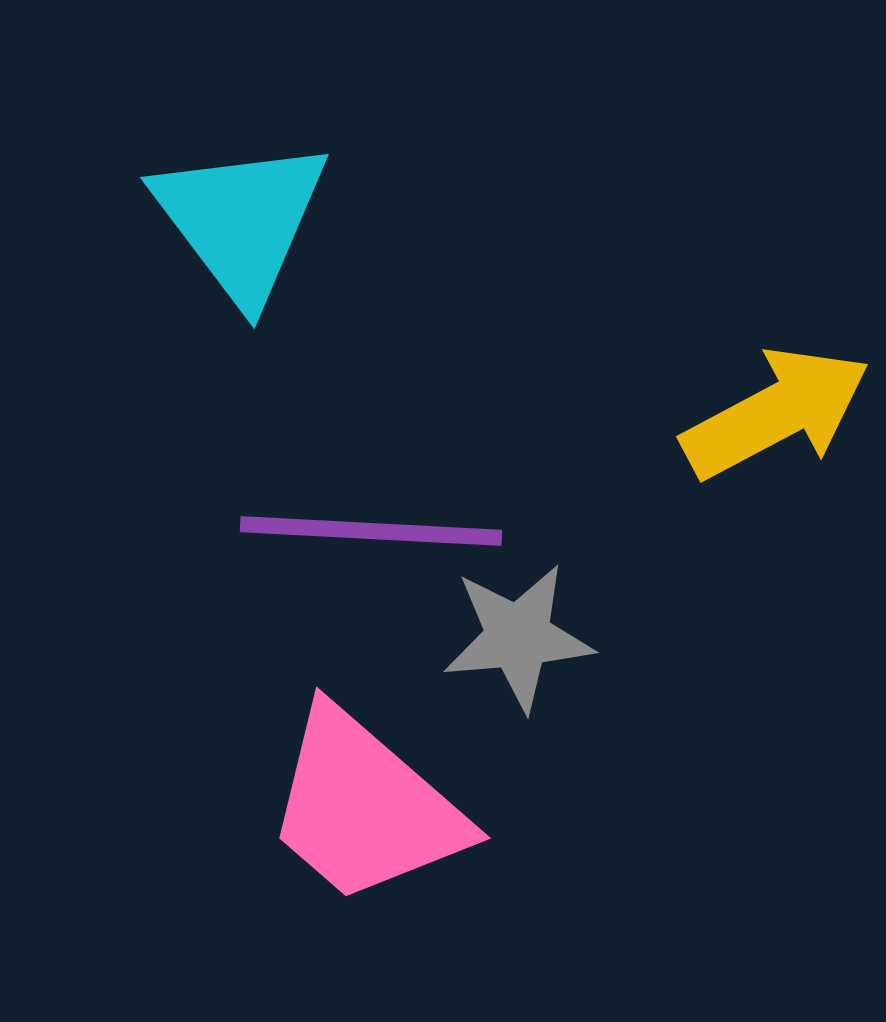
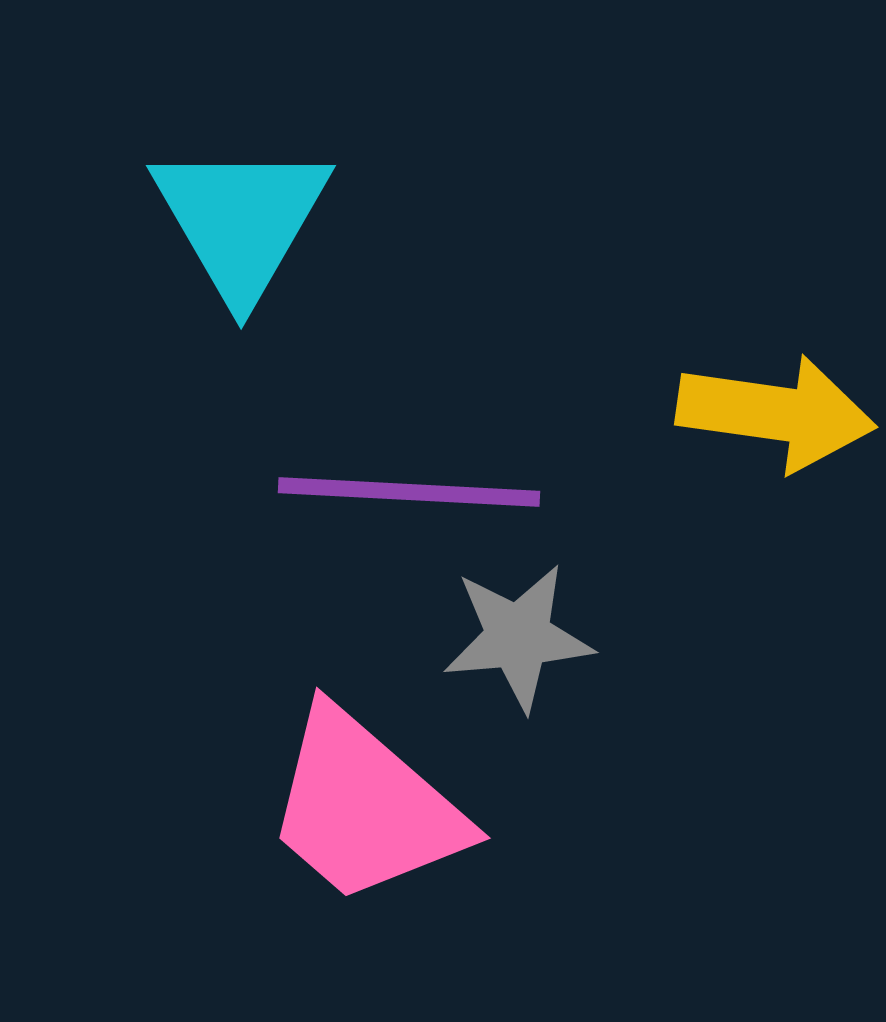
cyan triangle: rotated 7 degrees clockwise
yellow arrow: rotated 36 degrees clockwise
purple line: moved 38 px right, 39 px up
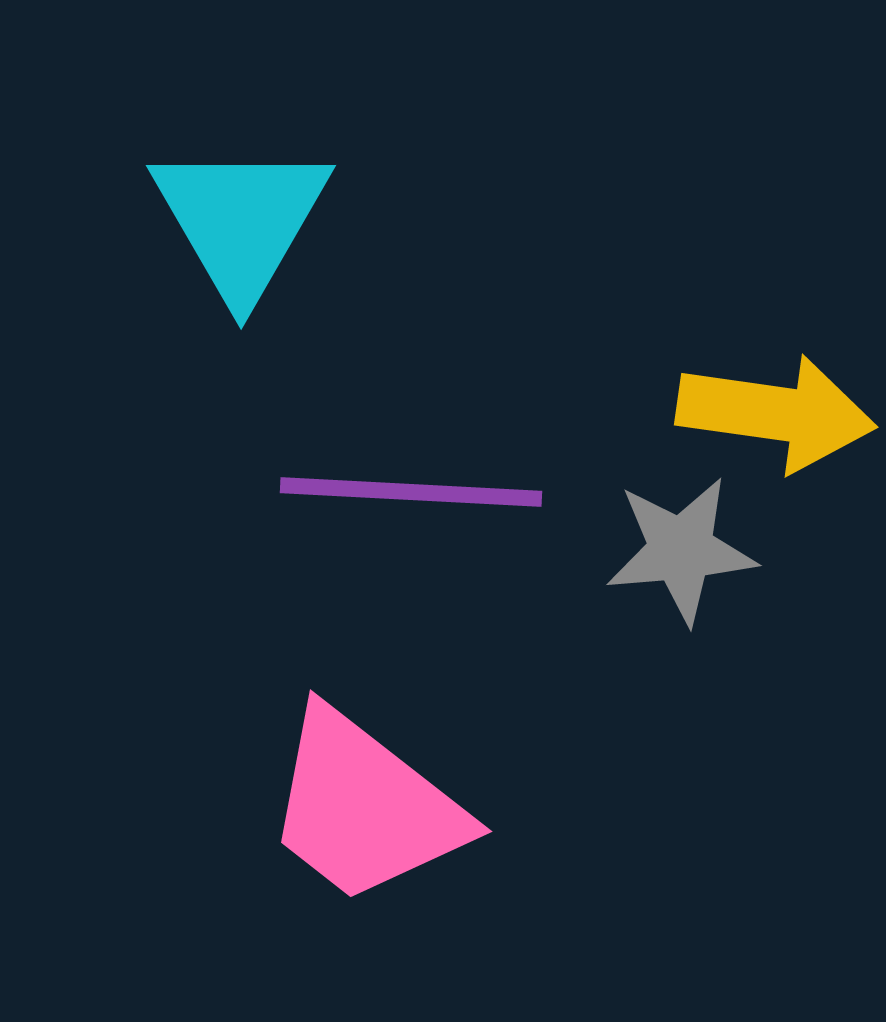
purple line: moved 2 px right
gray star: moved 163 px right, 87 px up
pink trapezoid: rotated 3 degrees counterclockwise
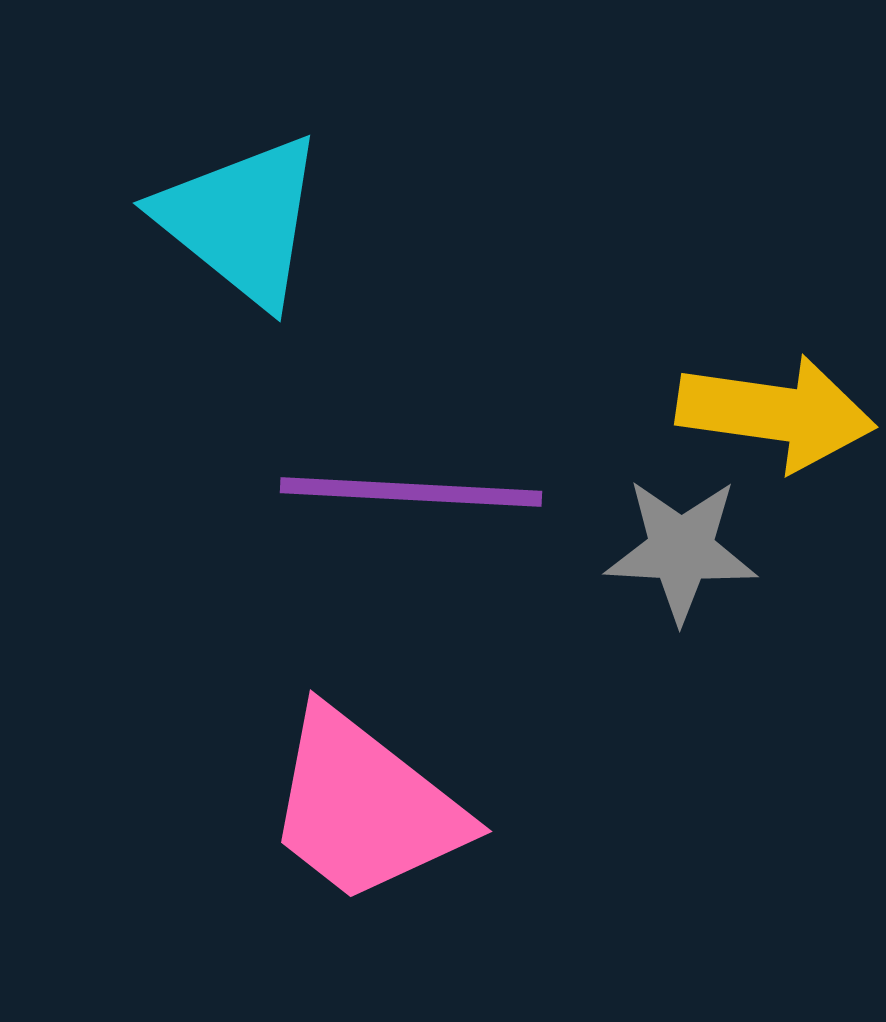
cyan triangle: rotated 21 degrees counterclockwise
gray star: rotated 8 degrees clockwise
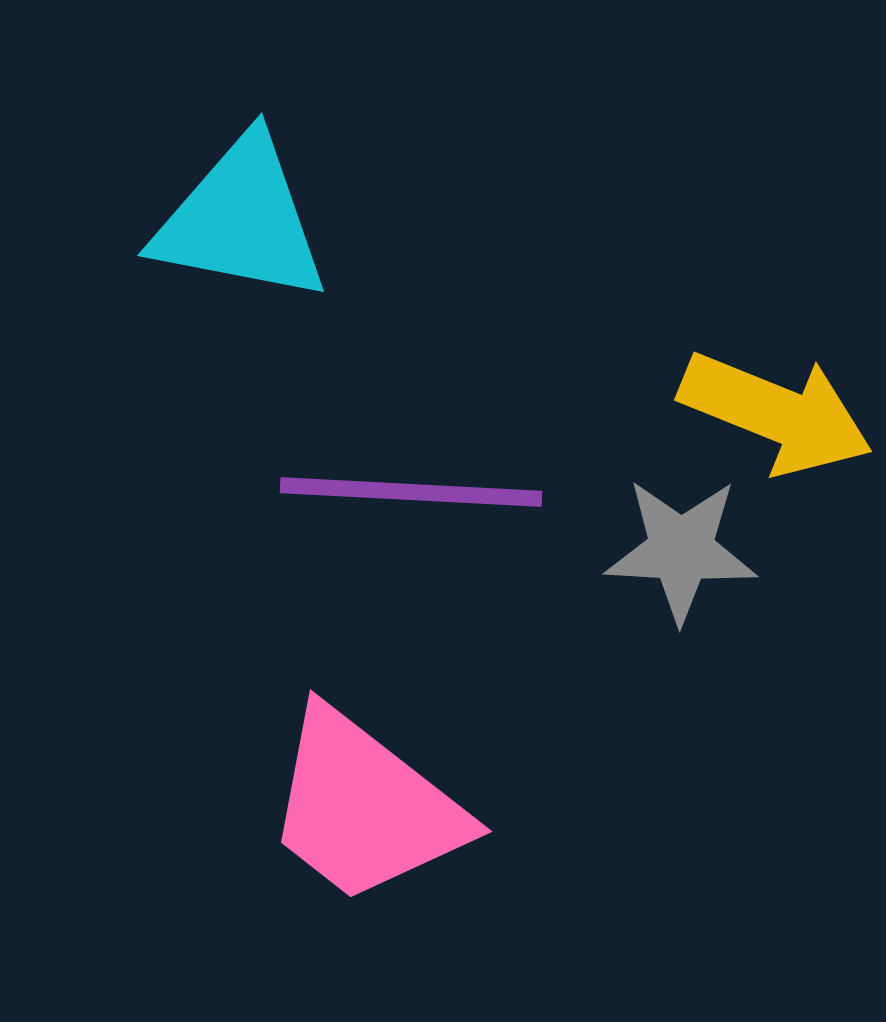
cyan triangle: rotated 28 degrees counterclockwise
yellow arrow: rotated 14 degrees clockwise
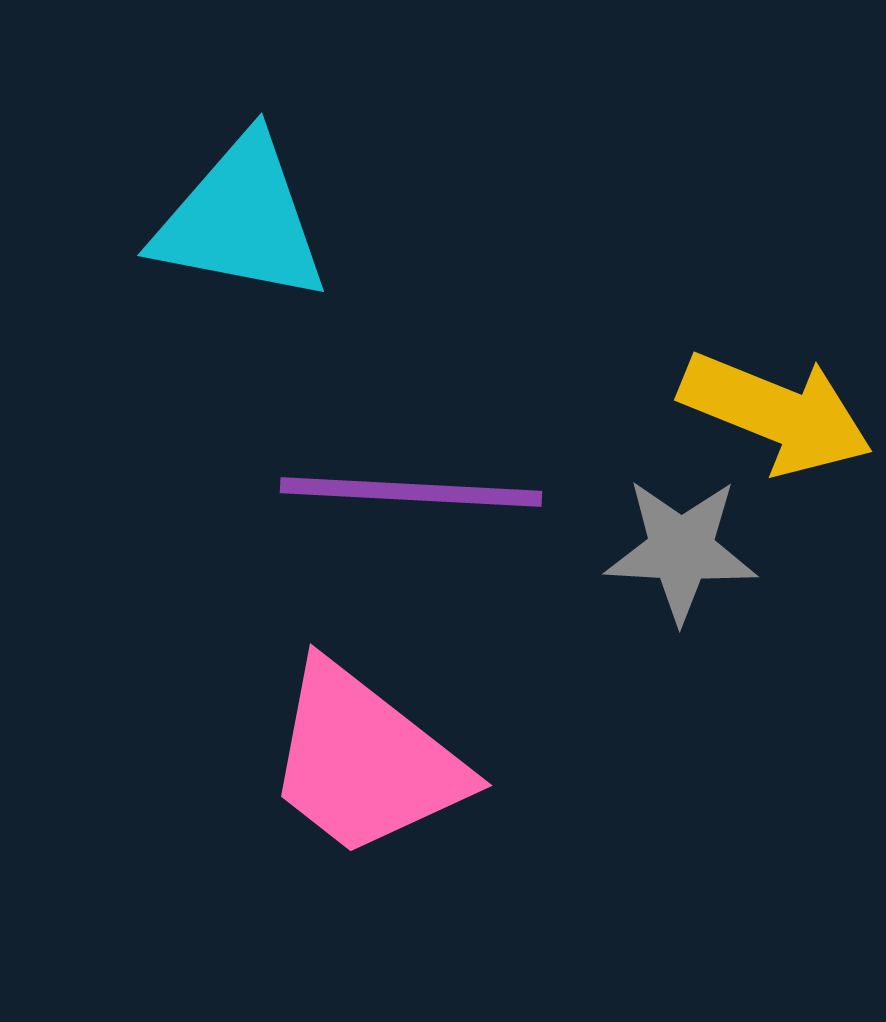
pink trapezoid: moved 46 px up
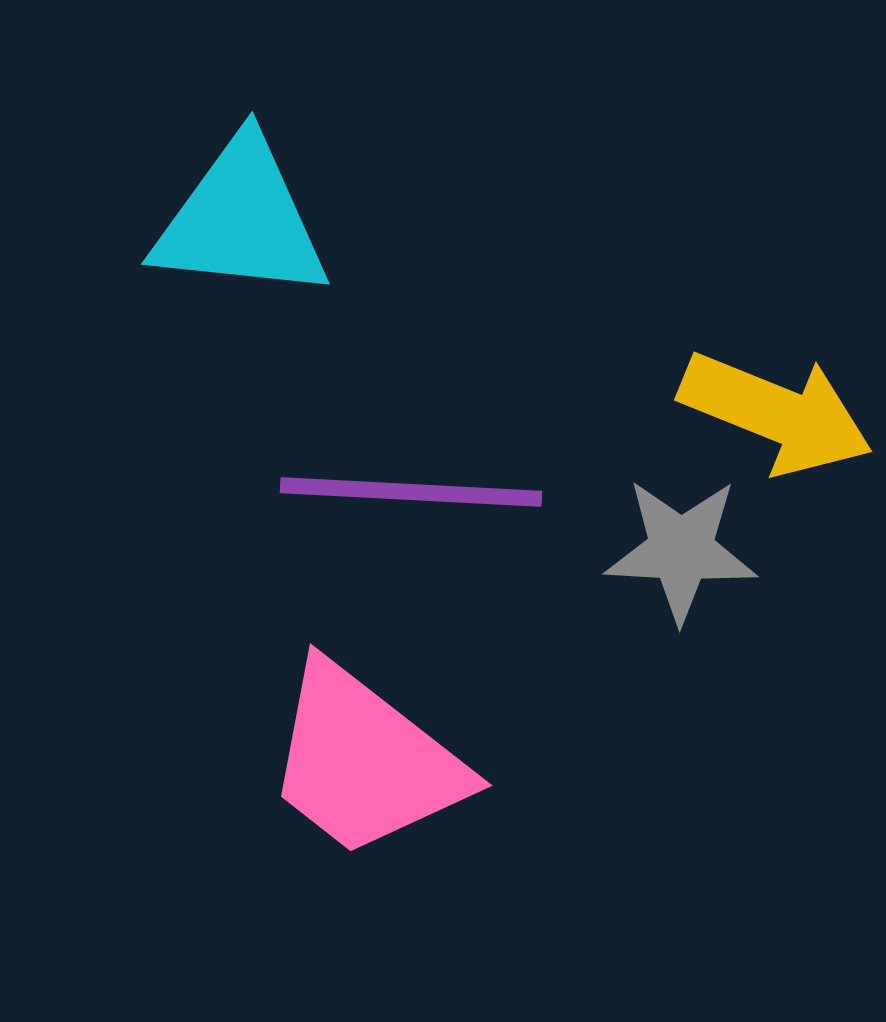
cyan triangle: rotated 5 degrees counterclockwise
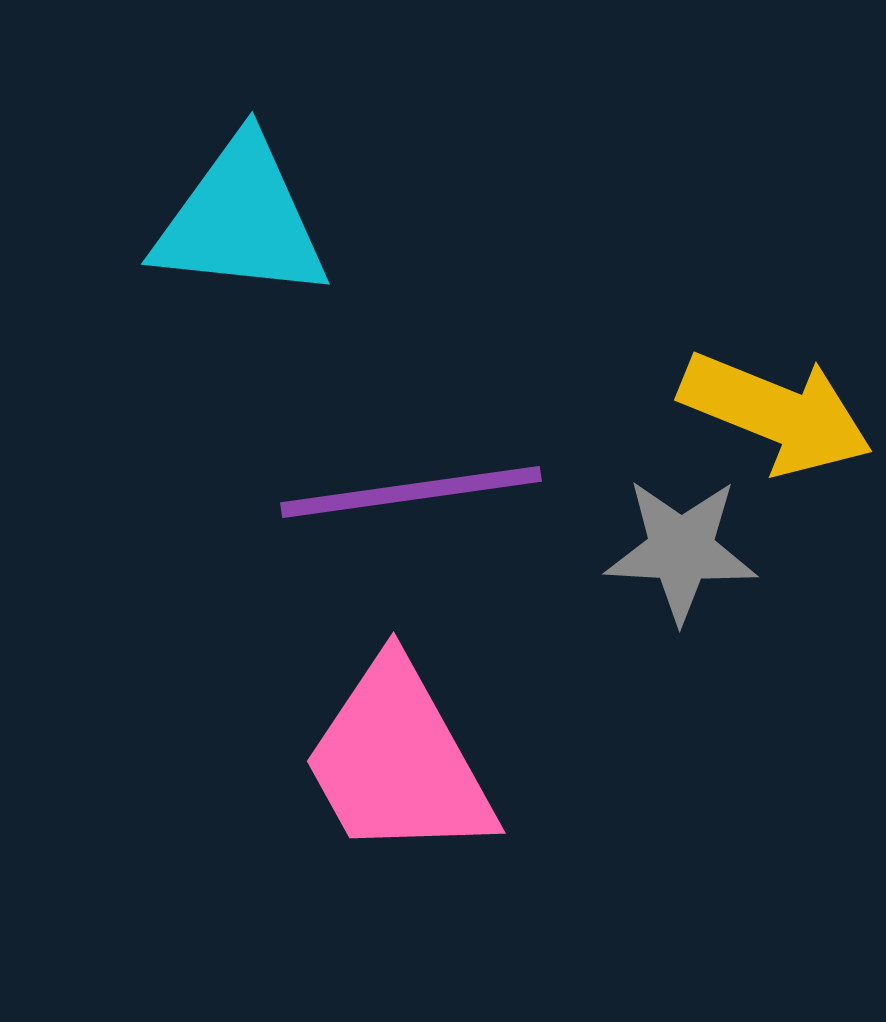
purple line: rotated 11 degrees counterclockwise
pink trapezoid: moved 33 px right; rotated 23 degrees clockwise
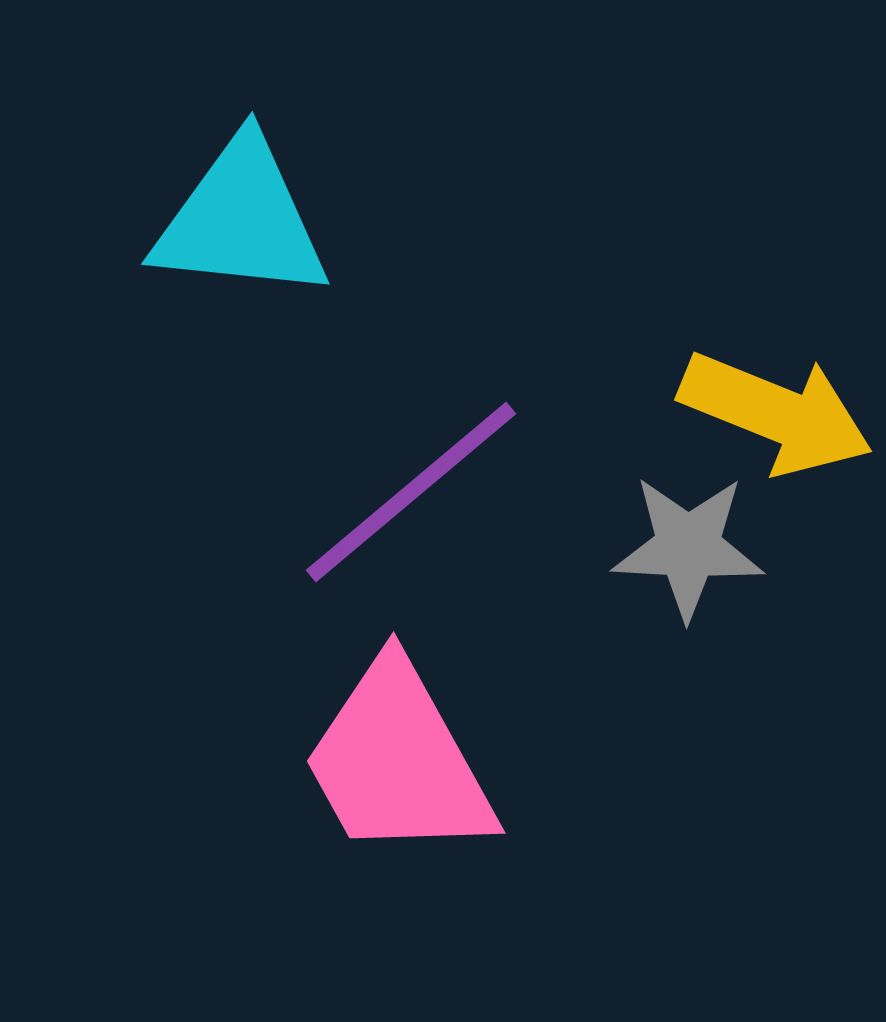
purple line: rotated 32 degrees counterclockwise
gray star: moved 7 px right, 3 px up
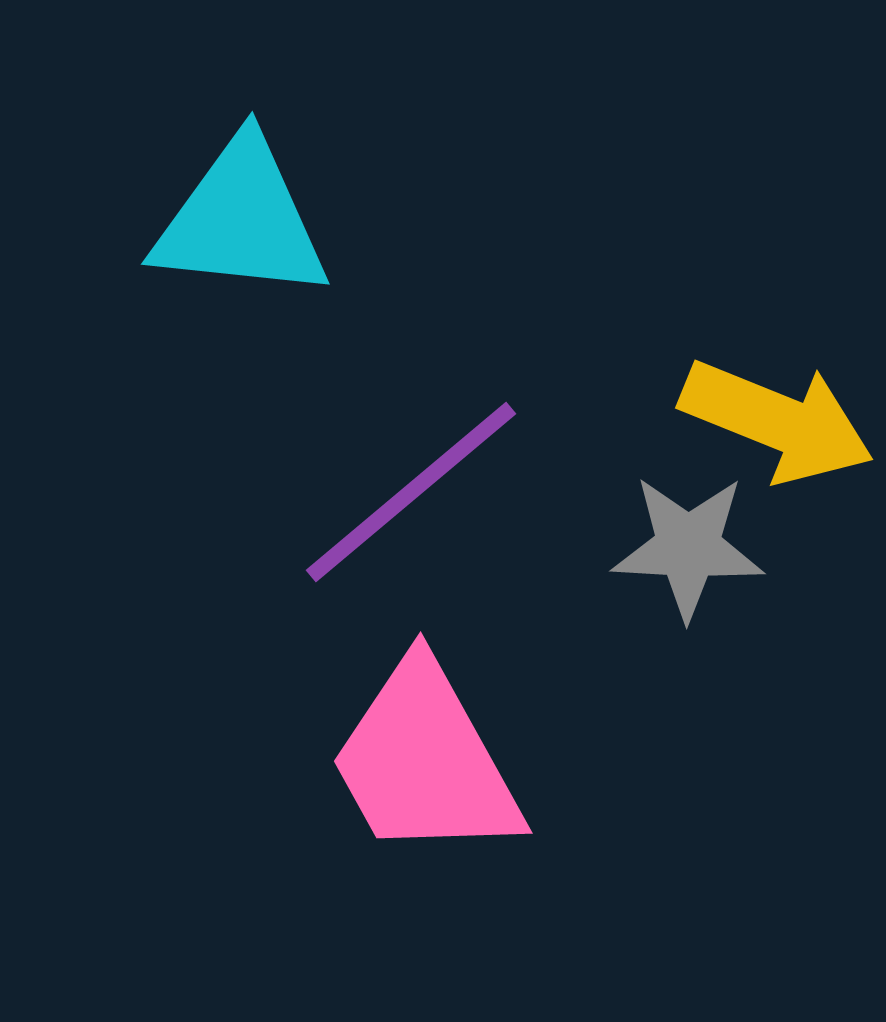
yellow arrow: moved 1 px right, 8 px down
pink trapezoid: moved 27 px right
